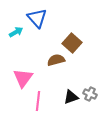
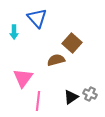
cyan arrow: moved 2 px left; rotated 120 degrees clockwise
black triangle: rotated 14 degrees counterclockwise
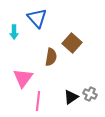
brown semicircle: moved 5 px left, 3 px up; rotated 114 degrees clockwise
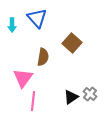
cyan arrow: moved 2 px left, 7 px up
brown semicircle: moved 8 px left
gray cross: rotated 16 degrees clockwise
pink line: moved 5 px left
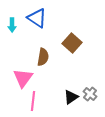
blue triangle: rotated 15 degrees counterclockwise
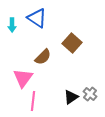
brown semicircle: rotated 36 degrees clockwise
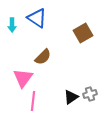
brown square: moved 11 px right, 10 px up; rotated 18 degrees clockwise
gray cross: rotated 32 degrees clockwise
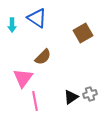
pink line: moved 2 px right; rotated 18 degrees counterclockwise
